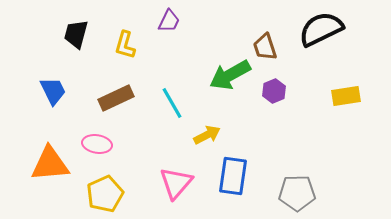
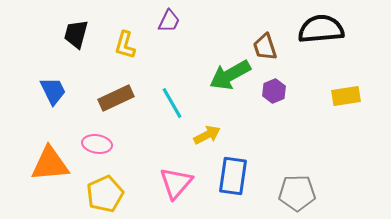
black semicircle: rotated 21 degrees clockwise
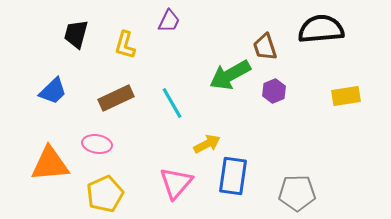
blue trapezoid: rotated 72 degrees clockwise
yellow arrow: moved 9 px down
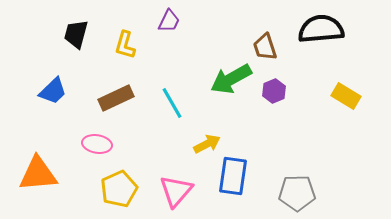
green arrow: moved 1 px right, 4 px down
yellow rectangle: rotated 40 degrees clockwise
orange triangle: moved 12 px left, 10 px down
pink triangle: moved 8 px down
yellow pentagon: moved 14 px right, 5 px up
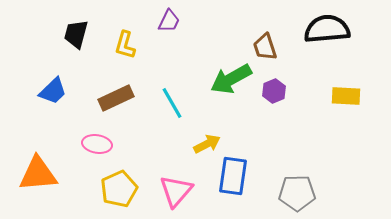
black semicircle: moved 6 px right
yellow rectangle: rotated 28 degrees counterclockwise
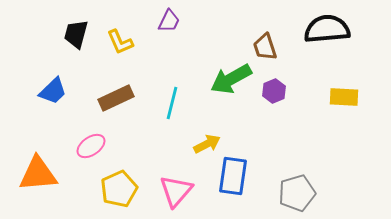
yellow L-shape: moved 5 px left, 3 px up; rotated 40 degrees counterclockwise
yellow rectangle: moved 2 px left, 1 px down
cyan line: rotated 44 degrees clockwise
pink ellipse: moved 6 px left, 2 px down; rotated 44 degrees counterclockwise
gray pentagon: rotated 15 degrees counterclockwise
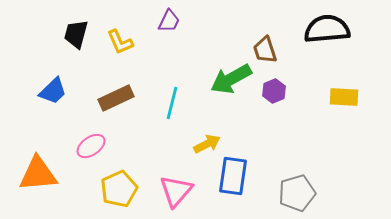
brown trapezoid: moved 3 px down
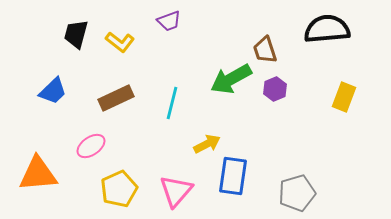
purple trapezoid: rotated 45 degrees clockwise
yellow L-shape: rotated 28 degrees counterclockwise
purple hexagon: moved 1 px right, 2 px up
yellow rectangle: rotated 72 degrees counterclockwise
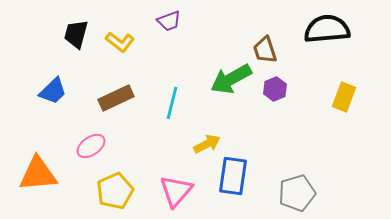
yellow pentagon: moved 4 px left, 2 px down
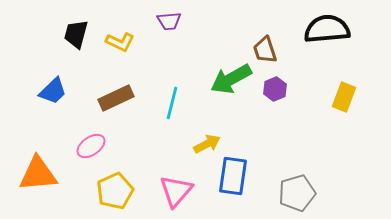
purple trapezoid: rotated 15 degrees clockwise
yellow L-shape: rotated 12 degrees counterclockwise
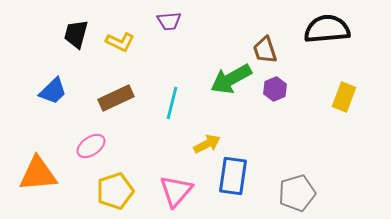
yellow pentagon: rotated 6 degrees clockwise
